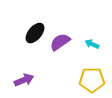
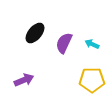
purple semicircle: moved 4 px right, 1 px down; rotated 30 degrees counterclockwise
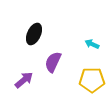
black ellipse: moved 1 px left, 1 px down; rotated 15 degrees counterclockwise
purple semicircle: moved 11 px left, 19 px down
purple arrow: rotated 18 degrees counterclockwise
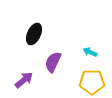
cyan arrow: moved 2 px left, 8 px down
yellow pentagon: moved 2 px down
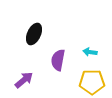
cyan arrow: rotated 16 degrees counterclockwise
purple semicircle: moved 5 px right, 2 px up; rotated 15 degrees counterclockwise
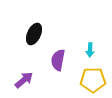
cyan arrow: moved 2 px up; rotated 96 degrees counterclockwise
yellow pentagon: moved 1 px right, 2 px up
